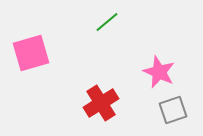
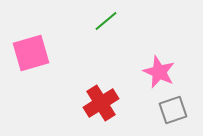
green line: moved 1 px left, 1 px up
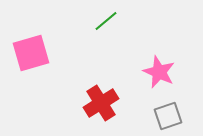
gray square: moved 5 px left, 6 px down
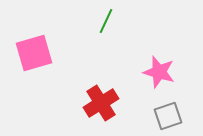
green line: rotated 25 degrees counterclockwise
pink square: moved 3 px right
pink star: rotated 8 degrees counterclockwise
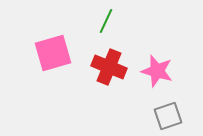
pink square: moved 19 px right
pink star: moved 2 px left, 1 px up
red cross: moved 8 px right, 36 px up; rotated 36 degrees counterclockwise
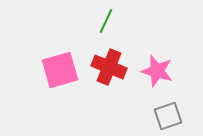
pink square: moved 7 px right, 17 px down
